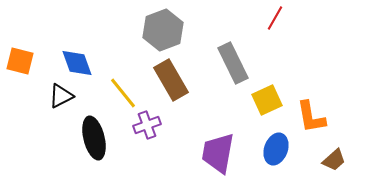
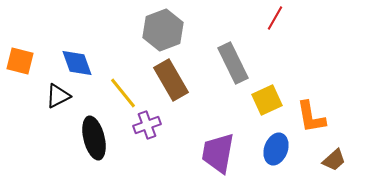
black triangle: moved 3 px left
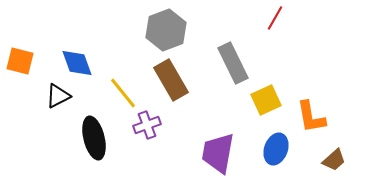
gray hexagon: moved 3 px right
yellow square: moved 1 px left
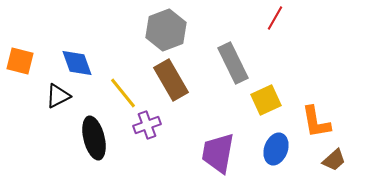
orange L-shape: moved 5 px right, 5 px down
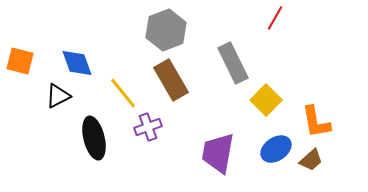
yellow square: rotated 20 degrees counterclockwise
purple cross: moved 1 px right, 2 px down
blue ellipse: rotated 36 degrees clockwise
brown trapezoid: moved 23 px left
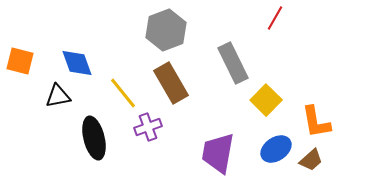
brown rectangle: moved 3 px down
black triangle: rotated 16 degrees clockwise
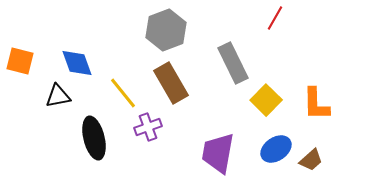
orange L-shape: moved 18 px up; rotated 9 degrees clockwise
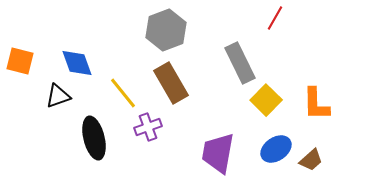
gray rectangle: moved 7 px right
black triangle: rotated 8 degrees counterclockwise
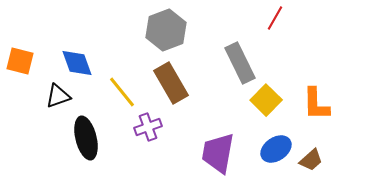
yellow line: moved 1 px left, 1 px up
black ellipse: moved 8 px left
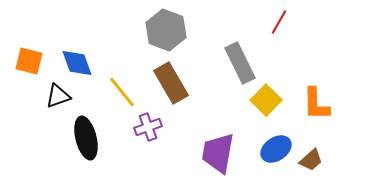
red line: moved 4 px right, 4 px down
gray hexagon: rotated 18 degrees counterclockwise
orange square: moved 9 px right
